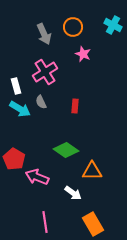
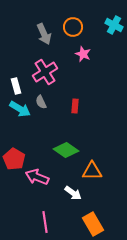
cyan cross: moved 1 px right
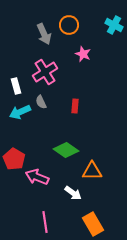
orange circle: moved 4 px left, 2 px up
cyan arrow: moved 3 px down; rotated 125 degrees clockwise
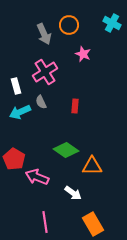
cyan cross: moved 2 px left, 2 px up
orange triangle: moved 5 px up
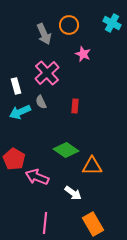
pink cross: moved 2 px right, 1 px down; rotated 10 degrees counterclockwise
pink line: moved 1 px down; rotated 15 degrees clockwise
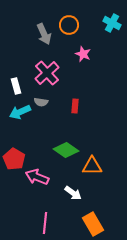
gray semicircle: rotated 56 degrees counterclockwise
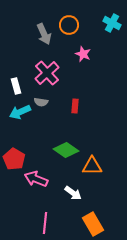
pink arrow: moved 1 px left, 2 px down
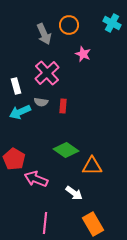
red rectangle: moved 12 px left
white arrow: moved 1 px right
